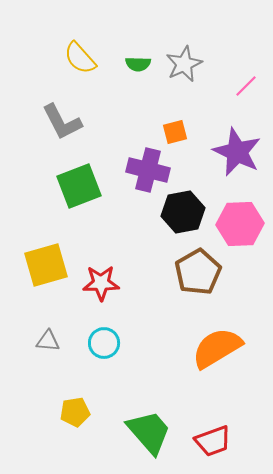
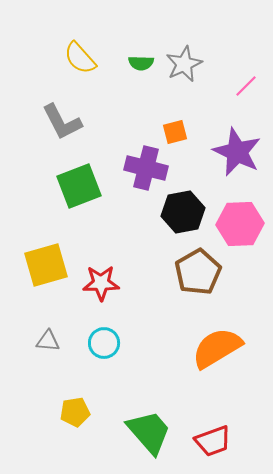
green semicircle: moved 3 px right, 1 px up
purple cross: moved 2 px left, 2 px up
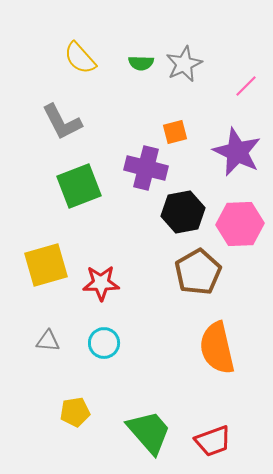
orange semicircle: rotated 72 degrees counterclockwise
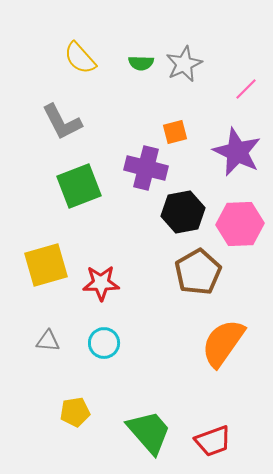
pink line: moved 3 px down
orange semicircle: moved 6 px right, 5 px up; rotated 48 degrees clockwise
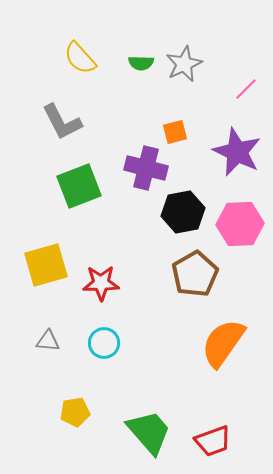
brown pentagon: moved 3 px left, 2 px down
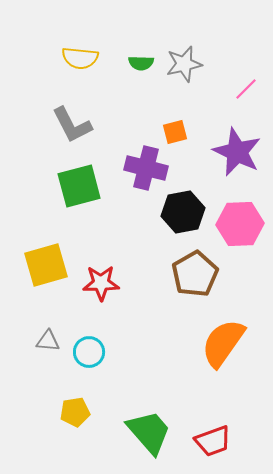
yellow semicircle: rotated 42 degrees counterclockwise
gray star: rotated 12 degrees clockwise
gray L-shape: moved 10 px right, 3 px down
green square: rotated 6 degrees clockwise
cyan circle: moved 15 px left, 9 px down
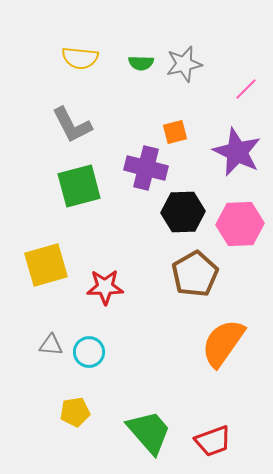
black hexagon: rotated 9 degrees clockwise
red star: moved 4 px right, 4 px down
gray triangle: moved 3 px right, 4 px down
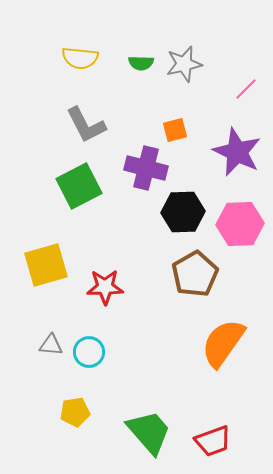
gray L-shape: moved 14 px right
orange square: moved 2 px up
green square: rotated 12 degrees counterclockwise
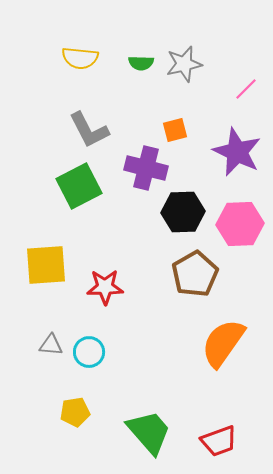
gray L-shape: moved 3 px right, 5 px down
yellow square: rotated 12 degrees clockwise
red trapezoid: moved 6 px right
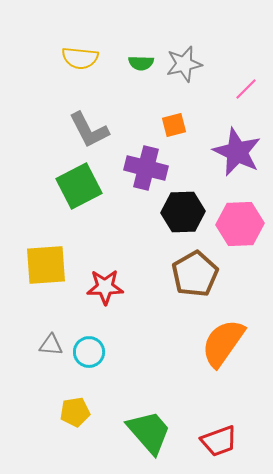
orange square: moved 1 px left, 5 px up
